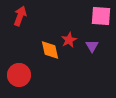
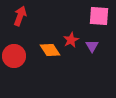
pink square: moved 2 px left
red star: moved 2 px right
orange diamond: rotated 20 degrees counterclockwise
red circle: moved 5 px left, 19 px up
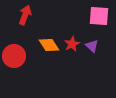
red arrow: moved 5 px right, 1 px up
red star: moved 1 px right, 4 px down
purple triangle: rotated 16 degrees counterclockwise
orange diamond: moved 1 px left, 5 px up
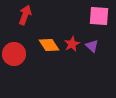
red circle: moved 2 px up
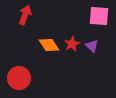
red circle: moved 5 px right, 24 px down
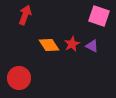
pink square: rotated 15 degrees clockwise
purple triangle: rotated 16 degrees counterclockwise
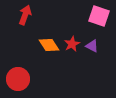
red circle: moved 1 px left, 1 px down
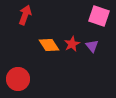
purple triangle: rotated 24 degrees clockwise
